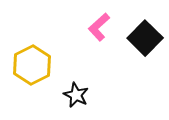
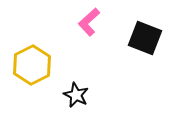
pink L-shape: moved 10 px left, 5 px up
black square: rotated 24 degrees counterclockwise
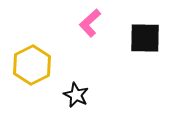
pink L-shape: moved 1 px right, 1 px down
black square: rotated 20 degrees counterclockwise
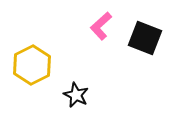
pink L-shape: moved 11 px right, 3 px down
black square: rotated 20 degrees clockwise
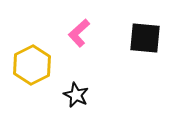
pink L-shape: moved 22 px left, 7 px down
black square: rotated 16 degrees counterclockwise
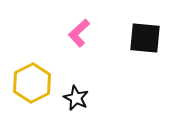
yellow hexagon: moved 18 px down
black star: moved 3 px down
